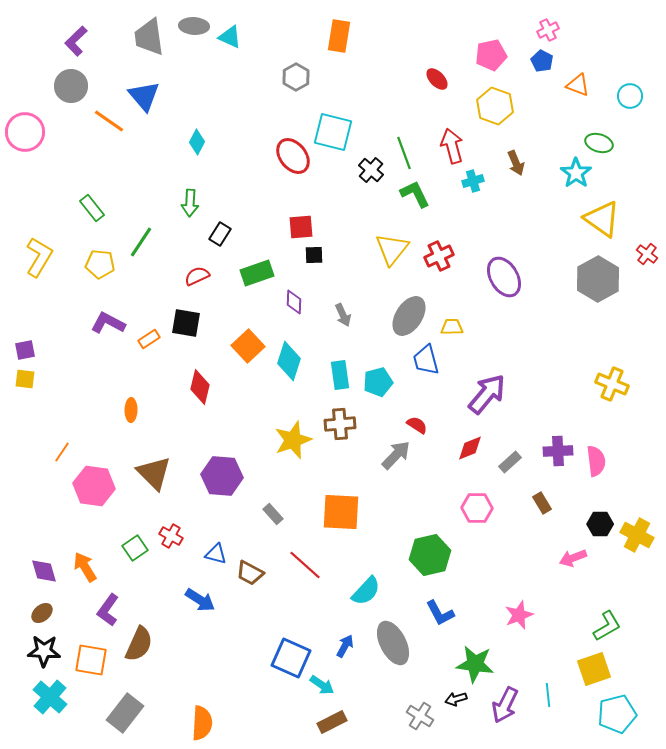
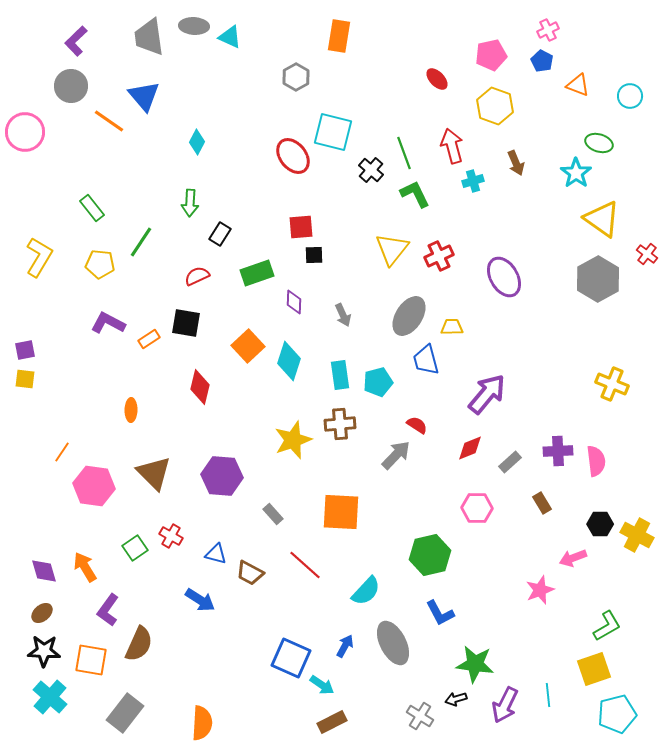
pink star at (519, 615): moved 21 px right, 25 px up
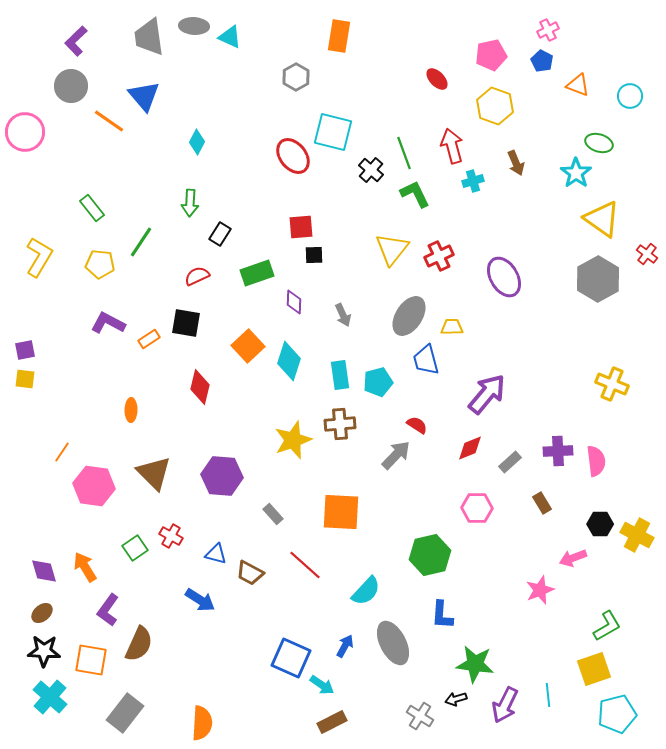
blue L-shape at (440, 613): moved 2 px right, 2 px down; rotated 32 degrees clockwise
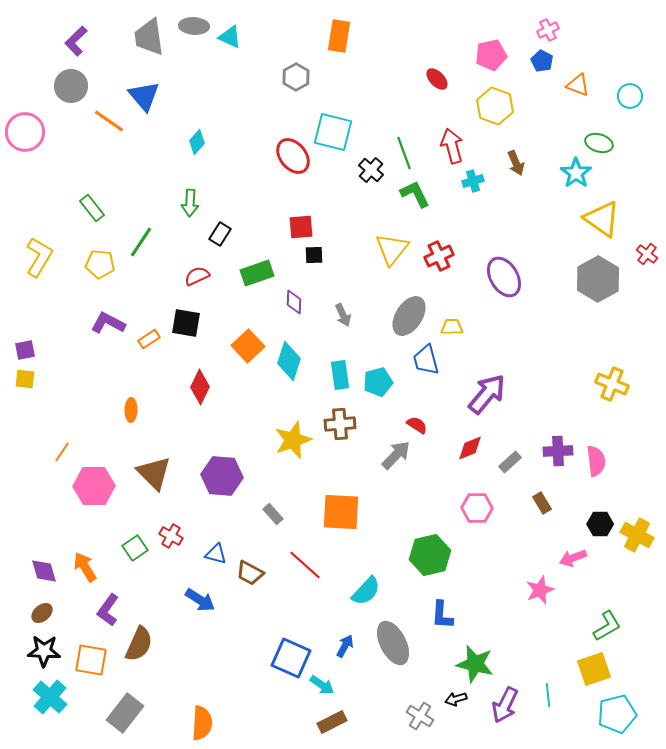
cyan diamond at (197, 142): rotated 15 degrees clockwise
red diamond at (200, 387): rotated 12 degrees clockwise
pink hexagon at (94, 486): rotated 9 degrees counterclockwise
green star at (475, 664): rotated 6 degrees clockwise
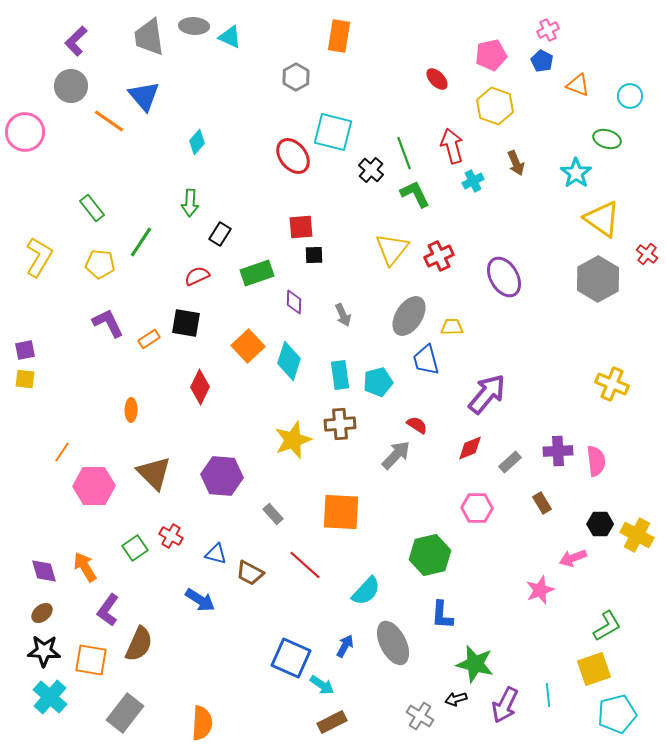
green ellipse at (599, 143): moved 8 px right, 4 px up
cyan cross at (473, 181): rotated 10 degrees counterclockwise
purple L-shape at (108, 323): rotated 36 degrees clockwise
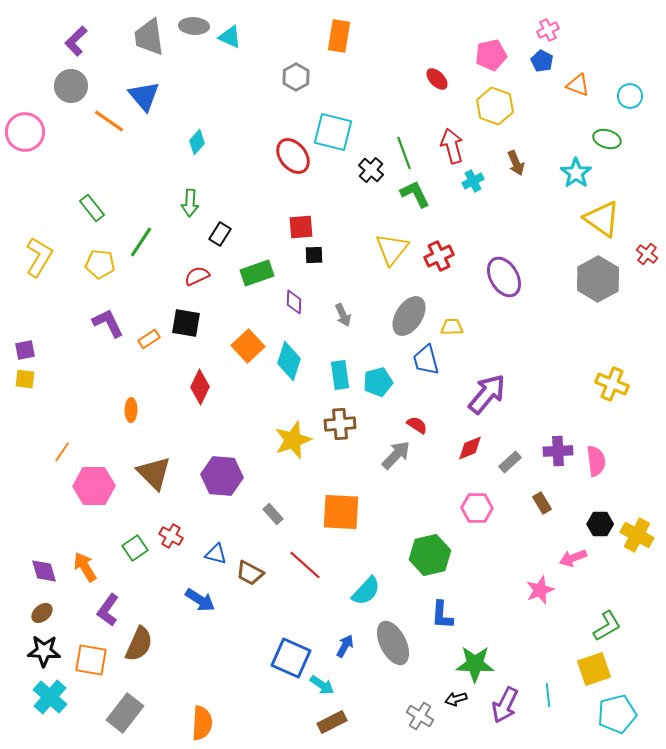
green star at (475, 664): rotated 12 degrees counterclockwise
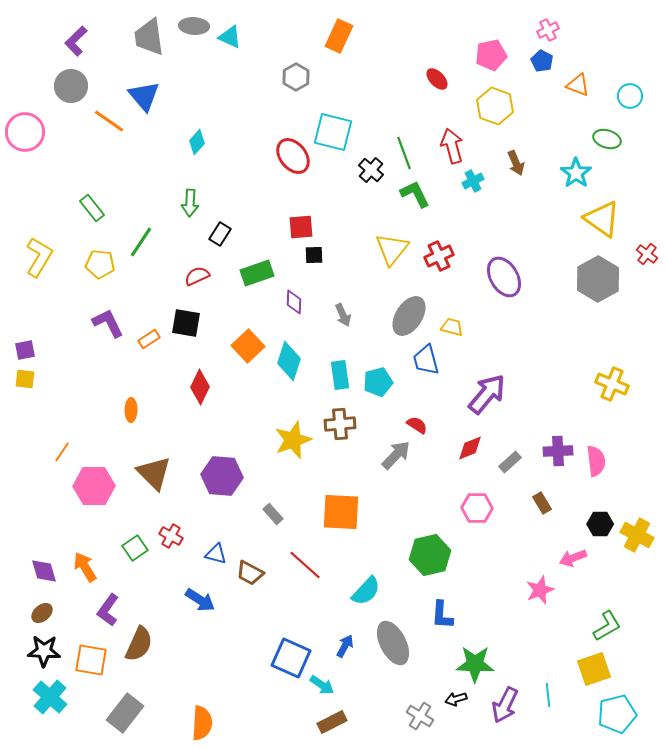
orange rectangle at (339, 36): rotated 16 degrees clockwise
yellow trapezoid at (452, 327): rotated 15 degrees clockwise
